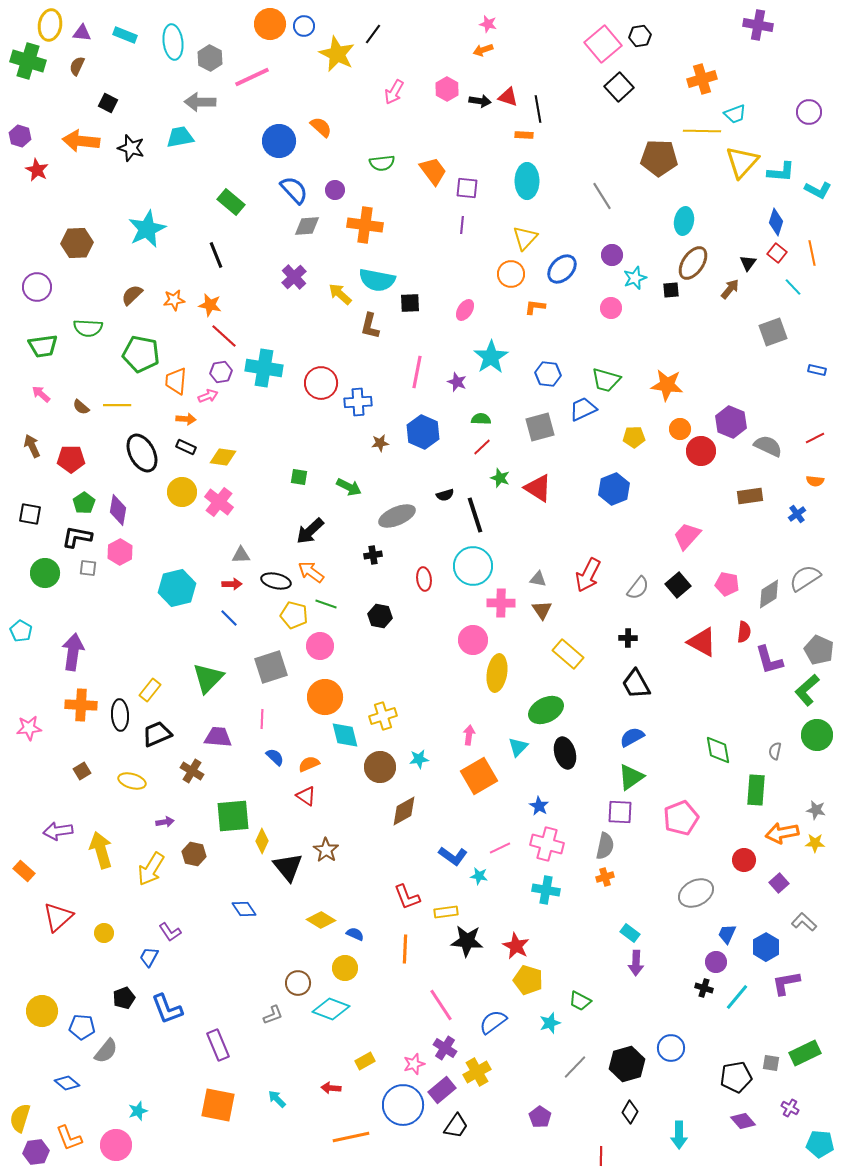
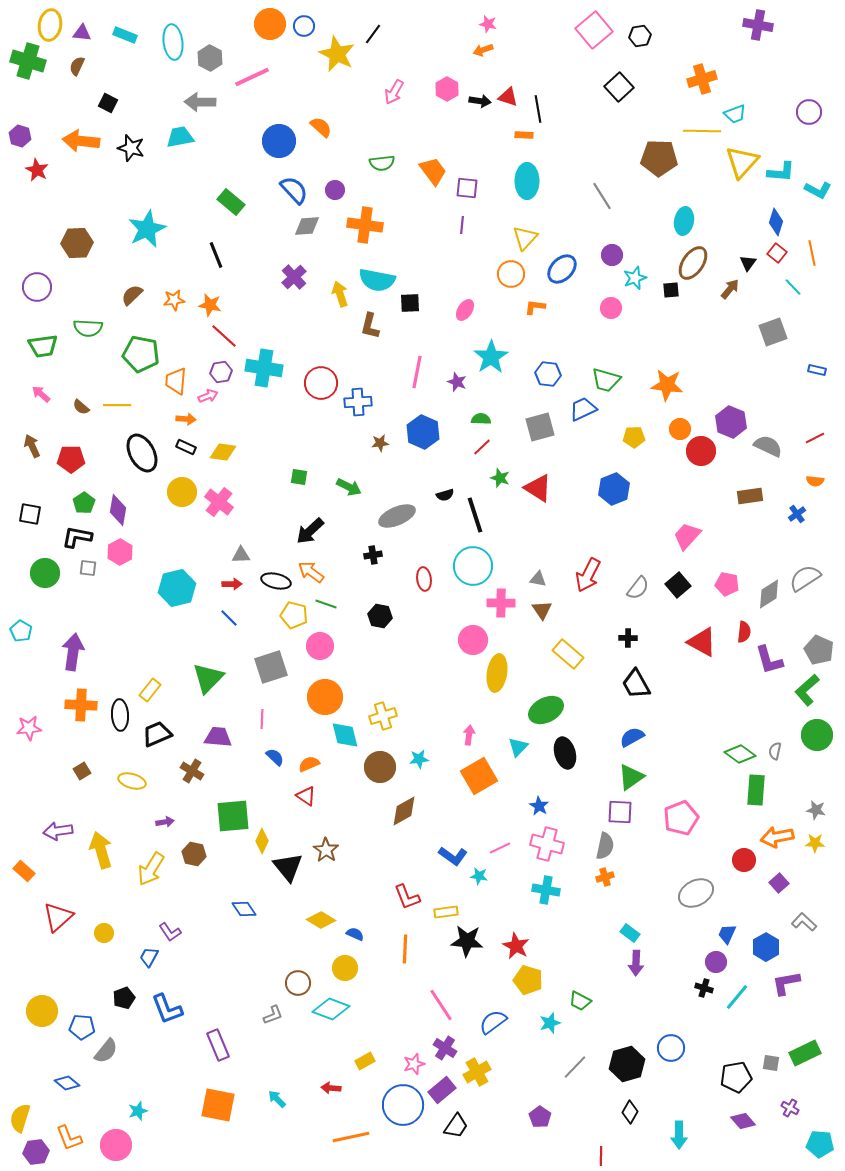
pink square at (603, 44): moved 9 px left, 14 px up
yellow arrow at (340, 294): rotated 30 degrees clockwise
yellow diamond at (223, 457): moved 5 px up
green diamond at (718, 750): moved 22 px right, 4 px down; rotated 44 degrees counterclockwise
orange arrow at (782, 833): moved 5 px left, 4 px down
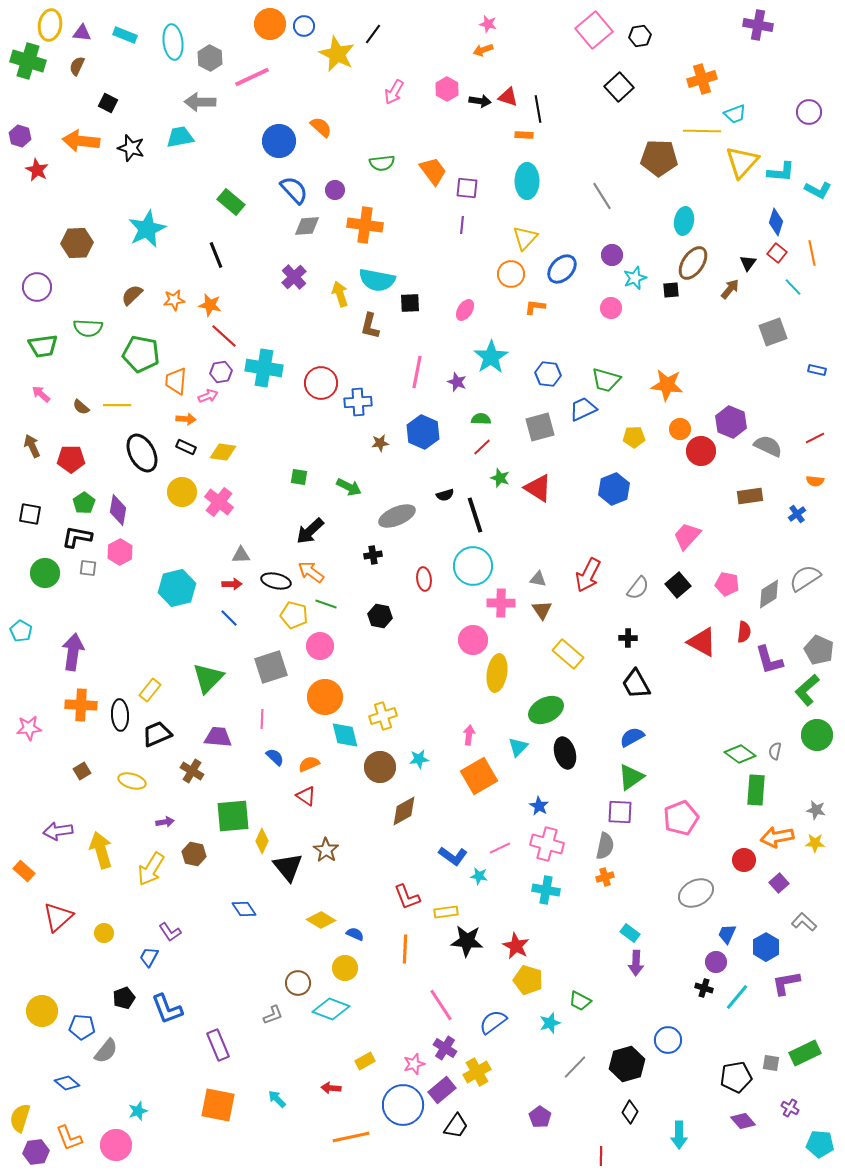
blue circle at (671, 1048): moved 3 px left, 8 px up
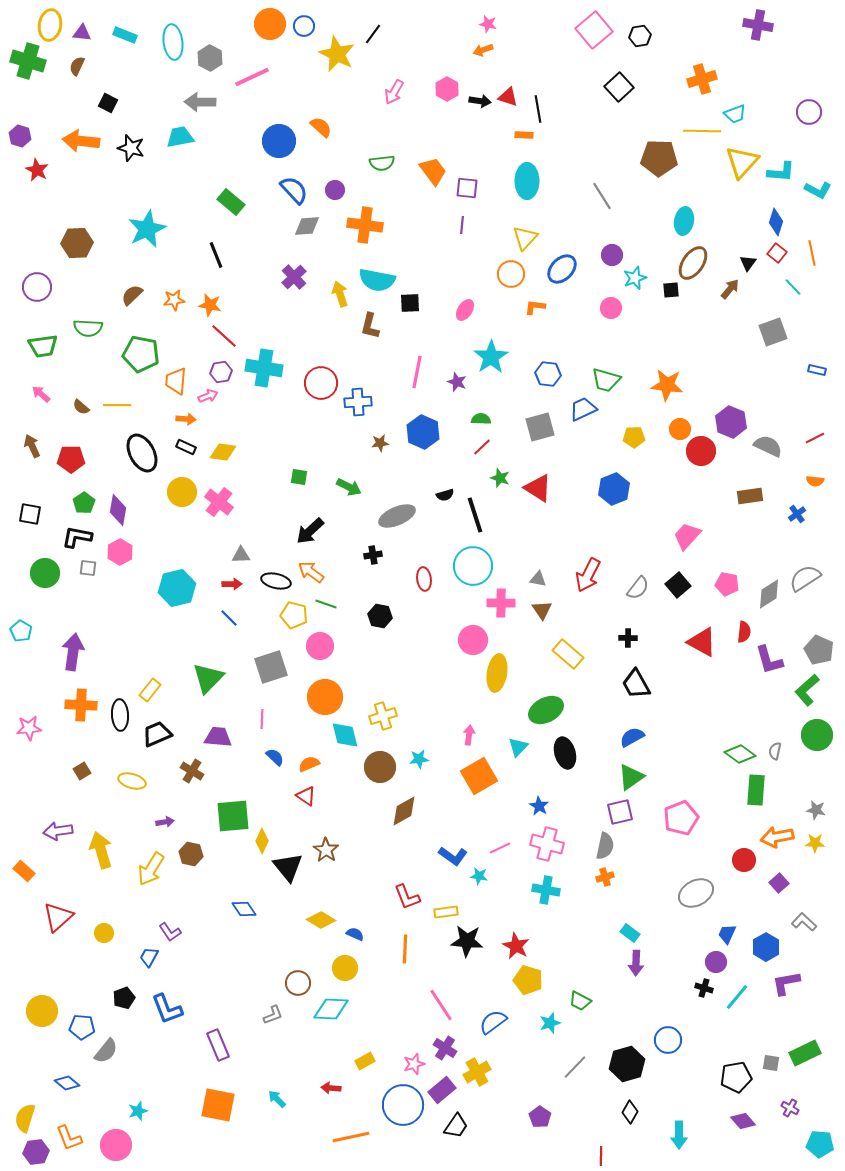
purple square at (620, 812): rotated 16 degrees counterclockwise
brown hexagon at (194, 854): moved 3 px left
cyan diamond at (331, 1009): rotated 18 degrees counterclockwise
yellow semicircle at (20, 1118): moved 5 px right
